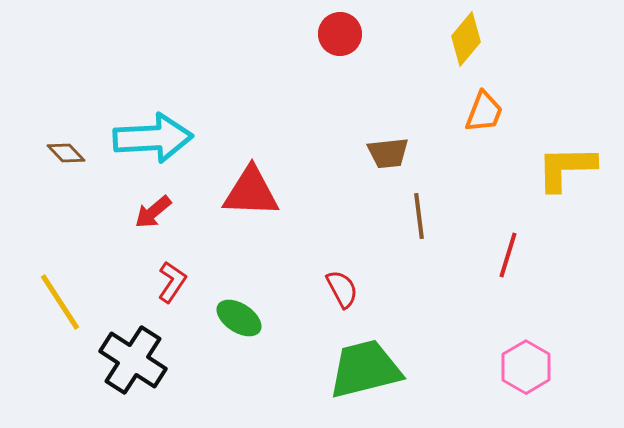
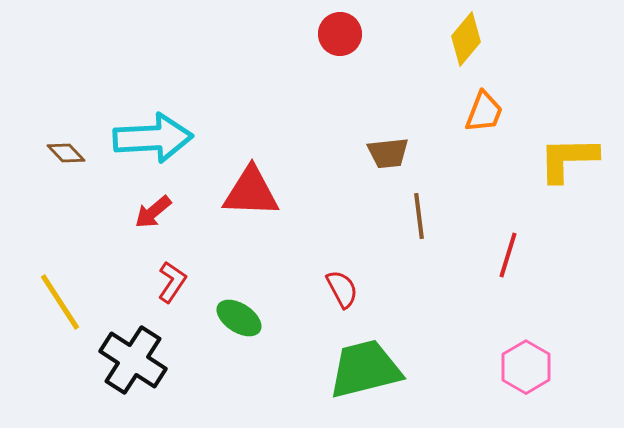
yellow L-shape: moved 2 px right, 9 px up
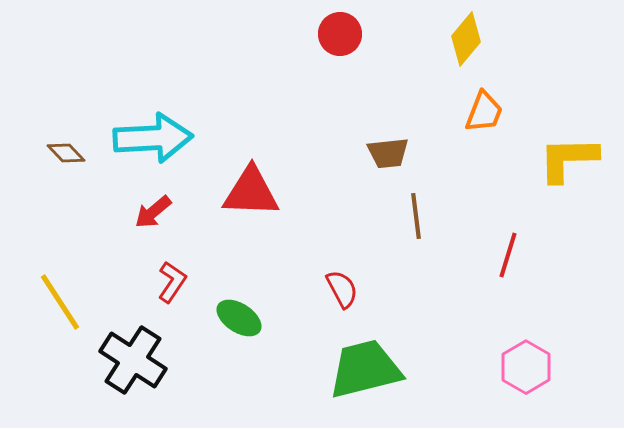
brown line: moved 3 px left
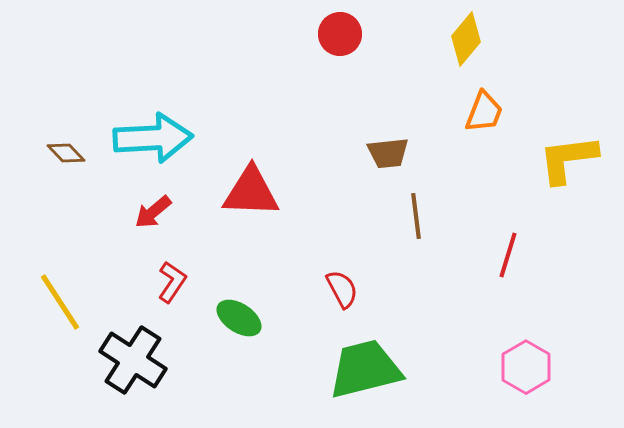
yellow L-shape: rotated 6 degrees counterclockwise
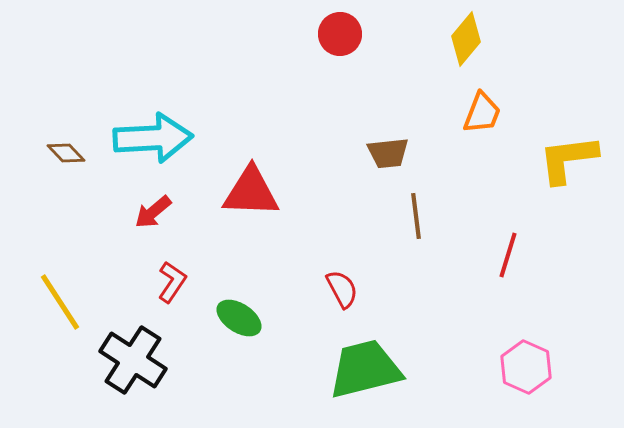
orange trapezoid: moved 2 px left, 1 px down
pink hexagon: rotated 6 degrees counterclockwise
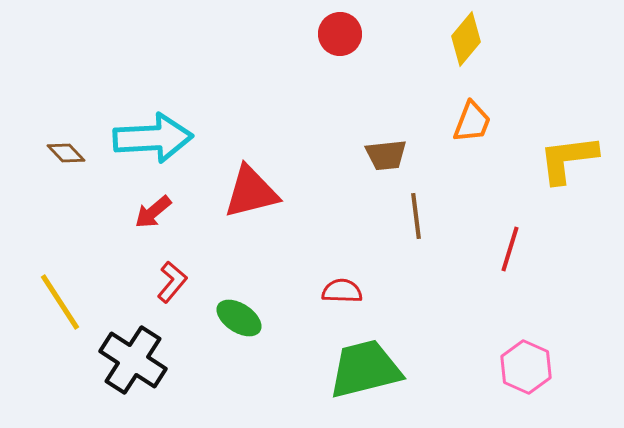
orange trapezoid: moved 10 px left, 9 px down
brown trapezoid: moved 2 px left, 2 px down
red triangle: rotated 16 degrees counterclockwise
red line: moved 2 px right, 6 px up
red L-shape: rotated 6 degrees clockwise
red semicircle: moved 2 px down; rotated 60 degrees counterclockwise
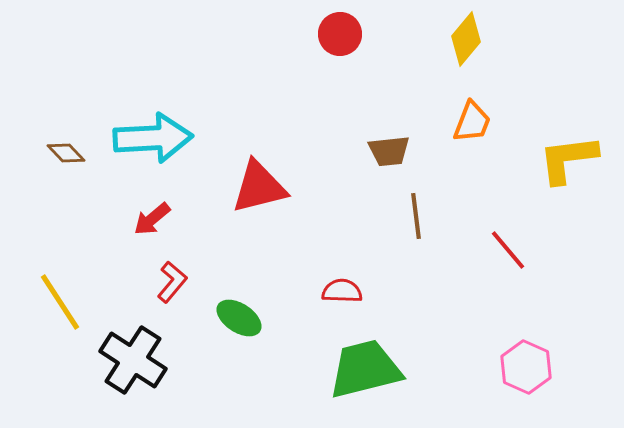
brown trapezoid: moved 3 px right, 4 px up
red triangle: moved 8 px right, 5 px up
red arrow: moved 1 px left, 7 px down
red line: moved 2 px left, 1 px down; rotated 57 degrees counterclockwise
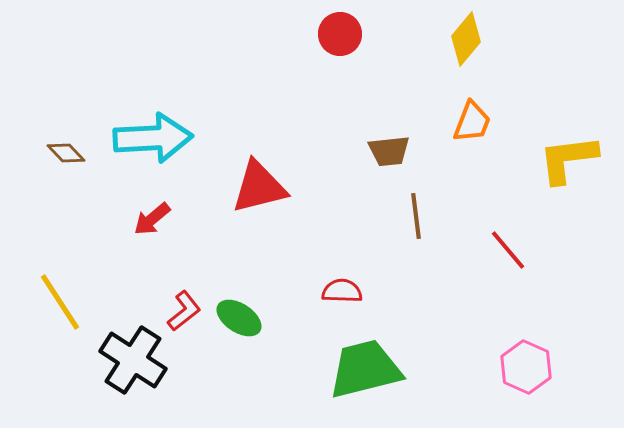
red L-shape: moved 12 px right, 29 px down; rotated 12 degrees clockwise
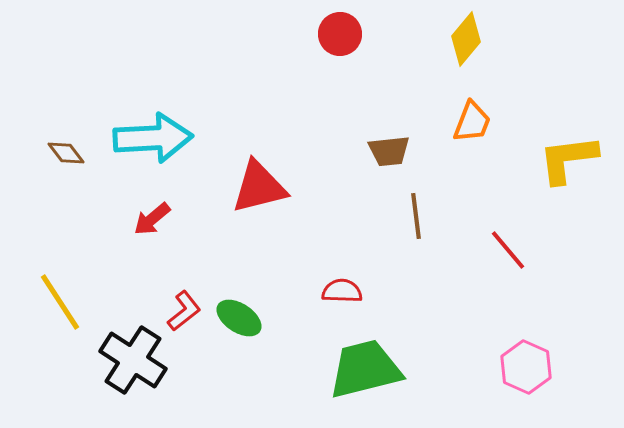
brown diamond: rotated 6 degrees clockwise
